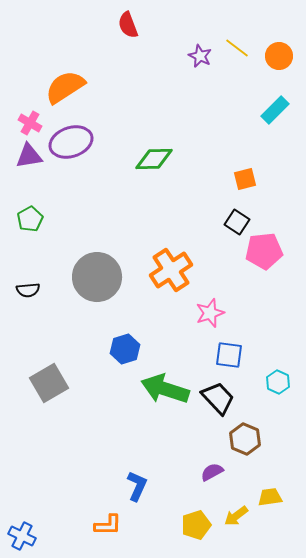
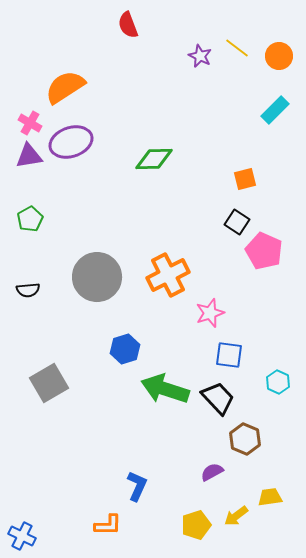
pink pentagon: rotated 30 degrees clockwise
orange cross: moved 3 px left, 5 px down; rotated 6 degrees clockwise
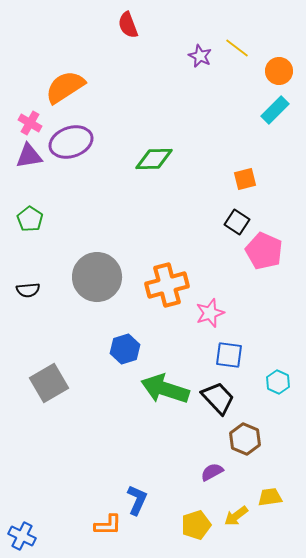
orange circle: moved 15 px down
green pentagon: rotated 10 degrees counterclockwise
orange cross: moved 1 px left, 10 px down; rotated 12 degrees clockwise
blue L-shape: moved 14 px down
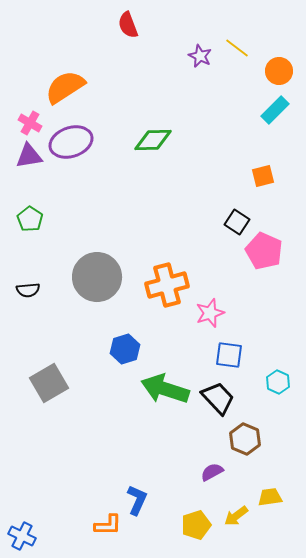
green diamond: moved 1 px left, 19 px up
orange square: moved 18 px right, 3 px up
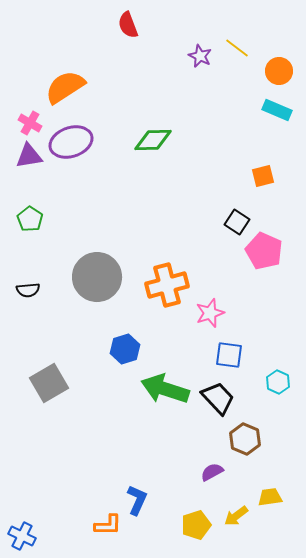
cyan rectangle: moved 2 px right; rotated 68 degrees clockwise
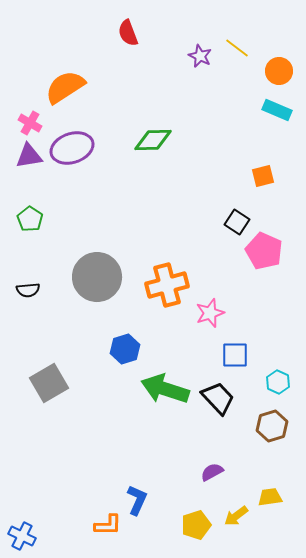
red semicircle: moved 8 px down
purple ellipse: moved 1 px right, 6 px down
blue square: moved 6 px right; rotated 8 degrees counterclockwise
brown hexagon: moved 27 px right, 13 px up; rotated 20 degrees clockwise
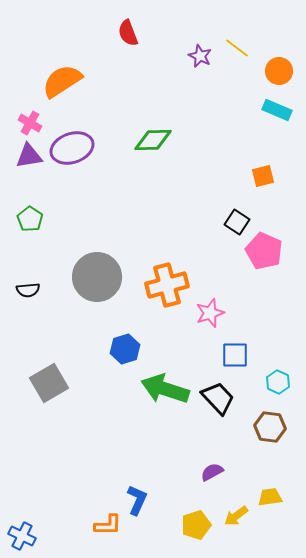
orange semicircle: moved 3 px left, 6 px up
brown hexagon: moved 2 px left, 1 px down; rotated 24 degrees clockwise
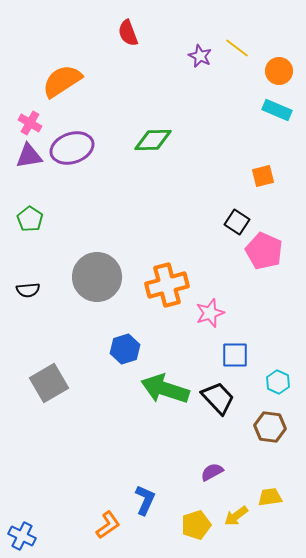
blue L-shape: moved 8 px right
orange L-shape: rotated 36 degrees counterclockwise
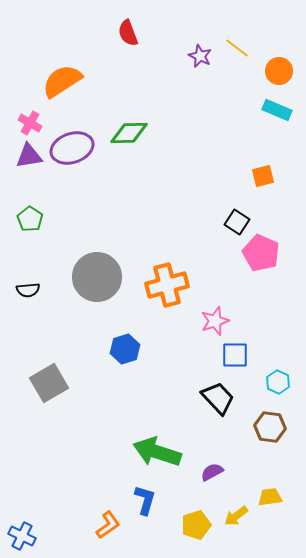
green diamond: moved 24 px left, 7 px up
pink pentagon: moved 3 px left, 2 px down
pink star: moved 5 px right, 8 px down
green arrow: moved 8 px left, 63 px down
blue L-shape: rotated 8 degrees counterclockwise
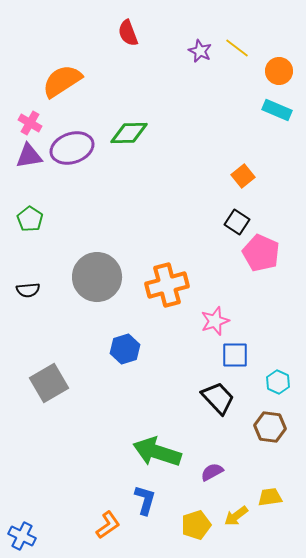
purple star: moved 5 px up
orange square: moved 20 px left; rotated 25 degrees counterclockwise
